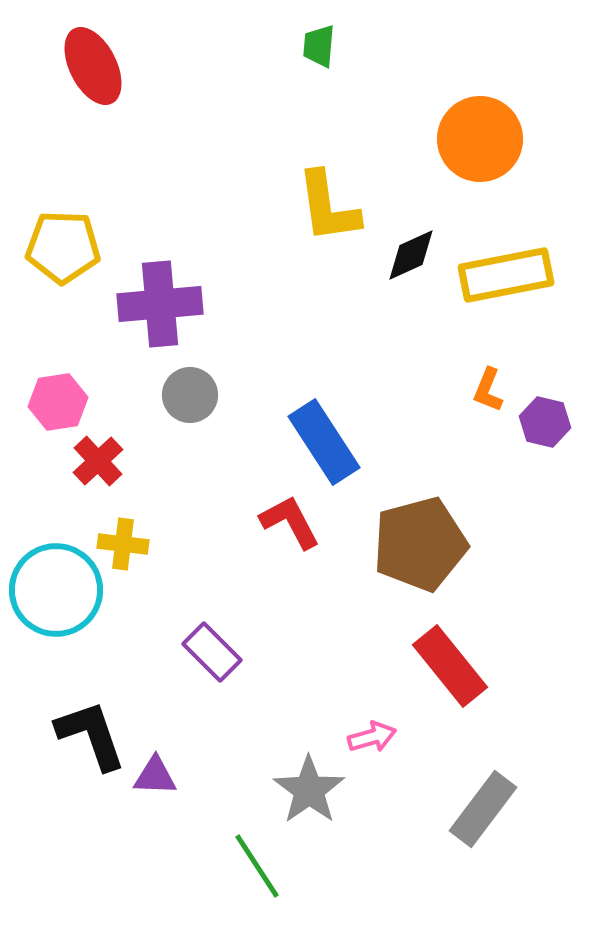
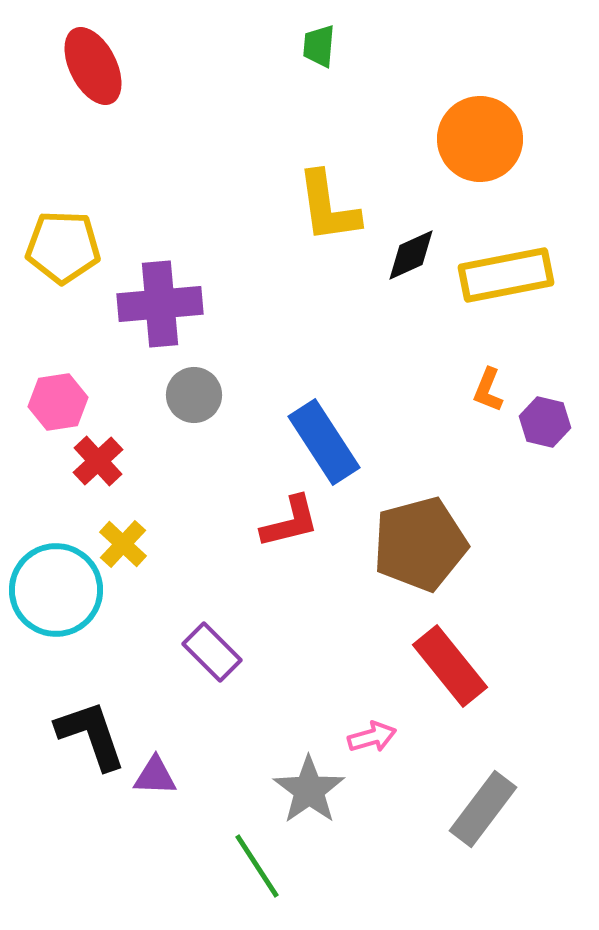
gray circle: moved 4 px right
red L-shape: rotated 104 degrees clockwise
yellow cross: rotated 36 degrees clockwise
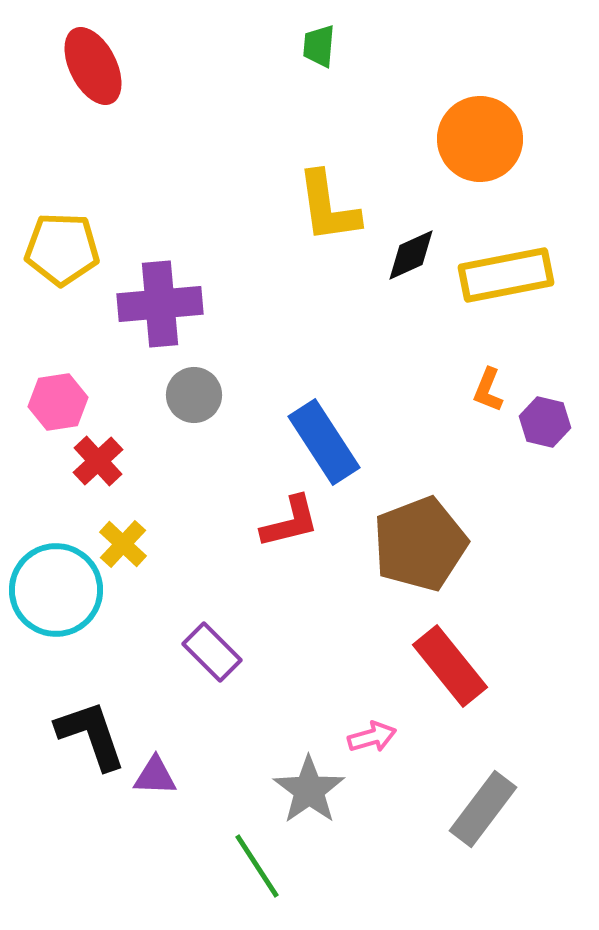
yellow pentagon: moved 1 px left, 2 px down
brown pentagon: rotated 6 degrees counterclockwise
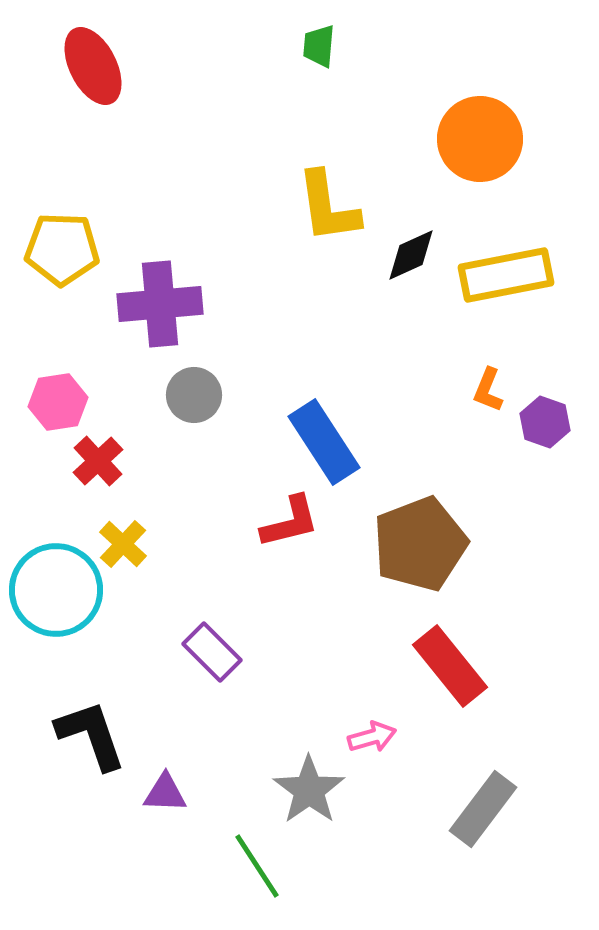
purple hexagon: rotated 6 degrees clockwise
purple triangle: moved 10 px right, 17 px down
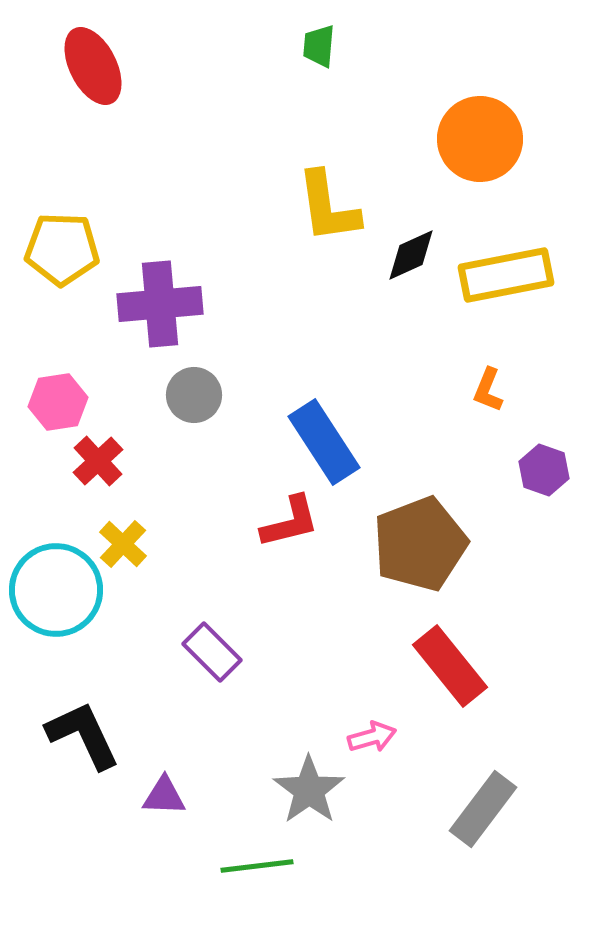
purple hexagon: moved 1 px left, 48 px down
black L-shape: moved 8 px left; rotated 6 degrees counterclockwise
purple triangle: moved 1 px left, 3 px down
green line: rotated 64 degrees counterclockwise
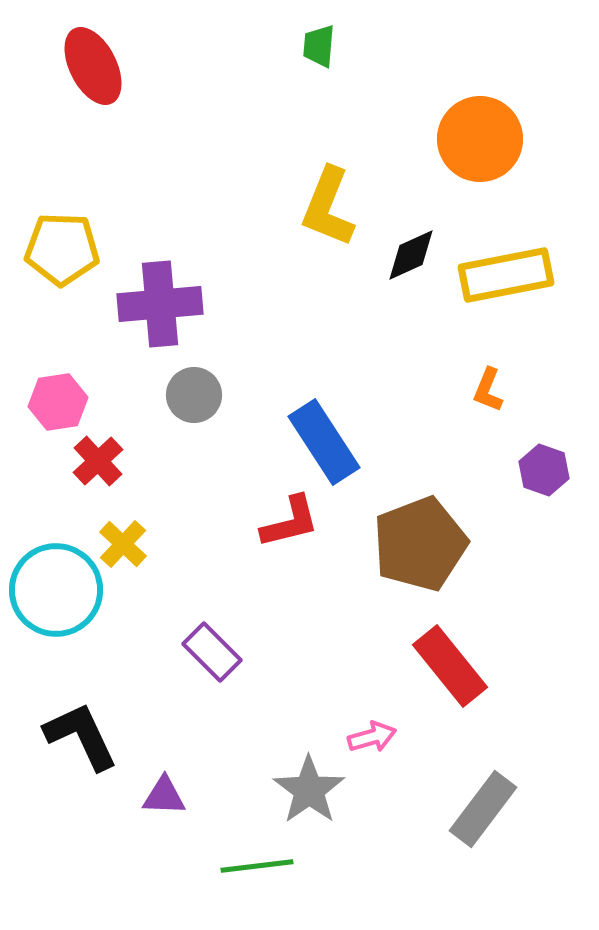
yellow L-shape: rotated 30 degrees clockwise
black L-shape: moved 2 px left, 1 px down
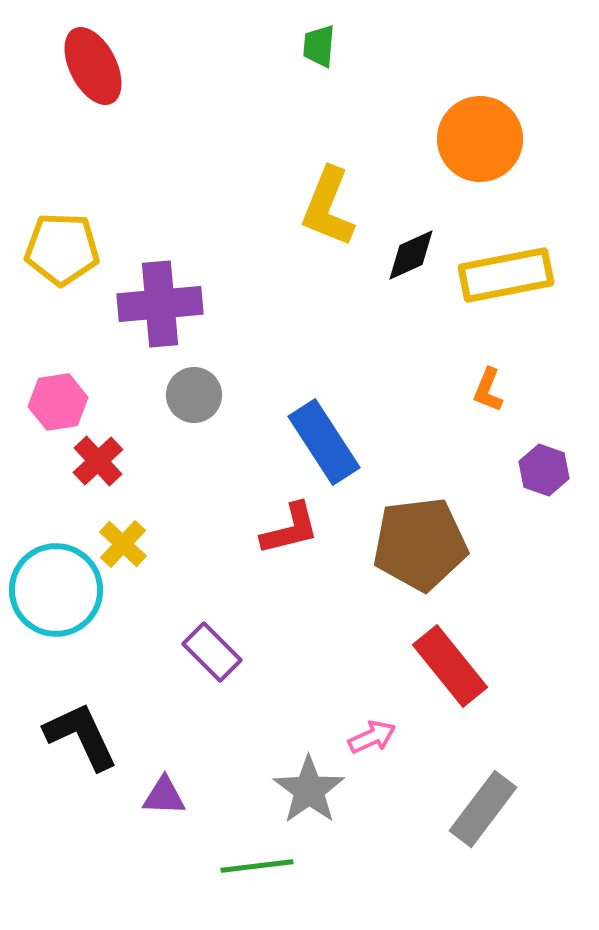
red L-shape: moved 7 px down
brown pentagon: rotated 14 degrees clockwise
pink arrow: rotated 9 degrees counterclockwise
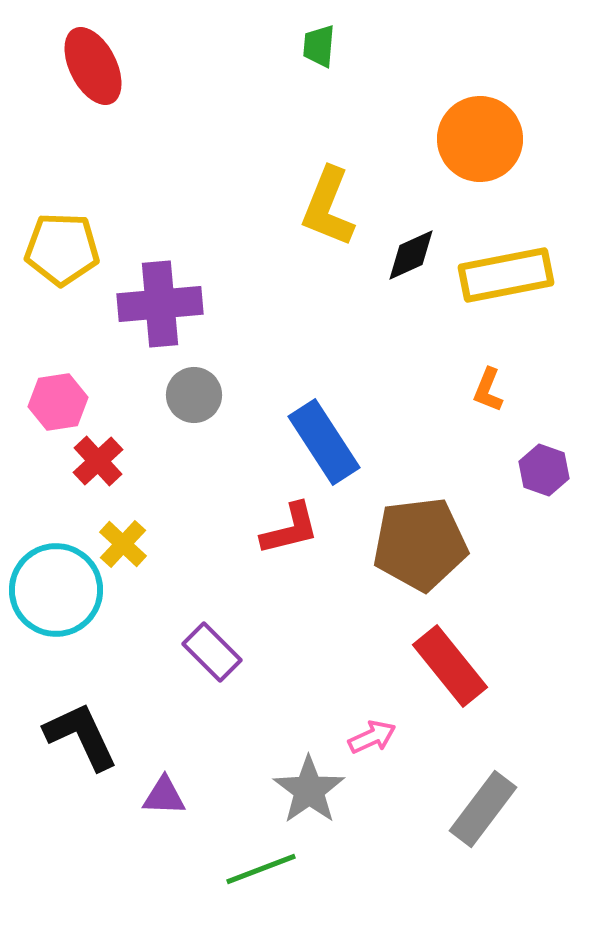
green line: moved 4 px right, 3 px down; rotated 14 degrees counterclockwise
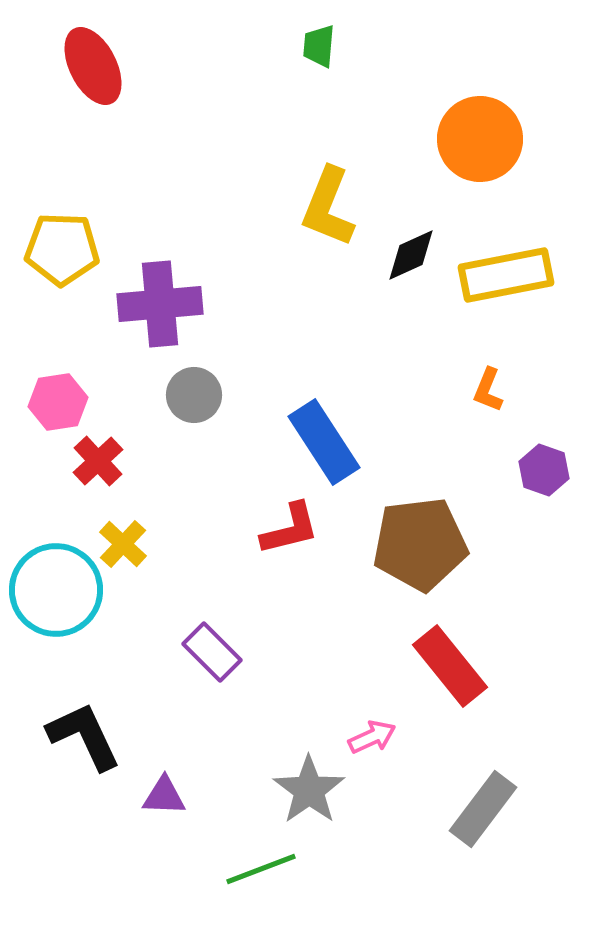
black L-shape: moved 3 px right
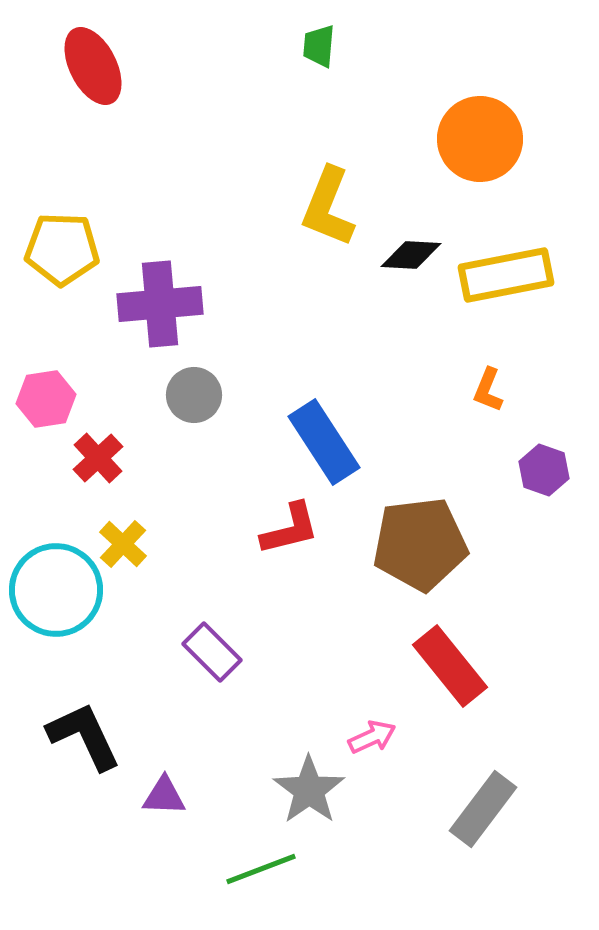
black diamond: rotated 28 degrees clockwise
pink hexagon: moved 12 px left, 3 px up
red cross: moved 3 px up
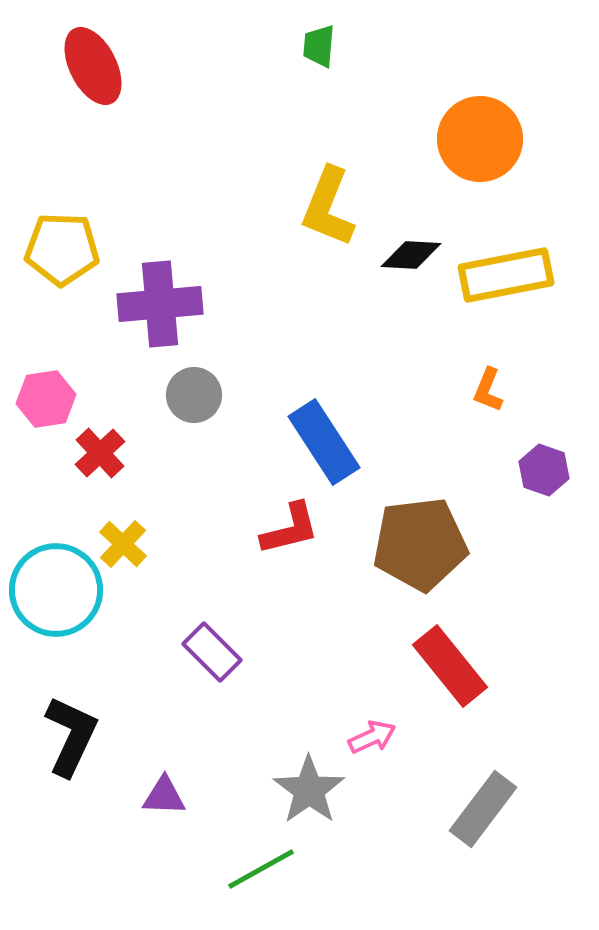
red cross: moved 2 px right, 5 px up
black L-shape: moved 13 px left; rotated 50 degrees clockwise
green line: rotated 8 degrees counterclockwise
